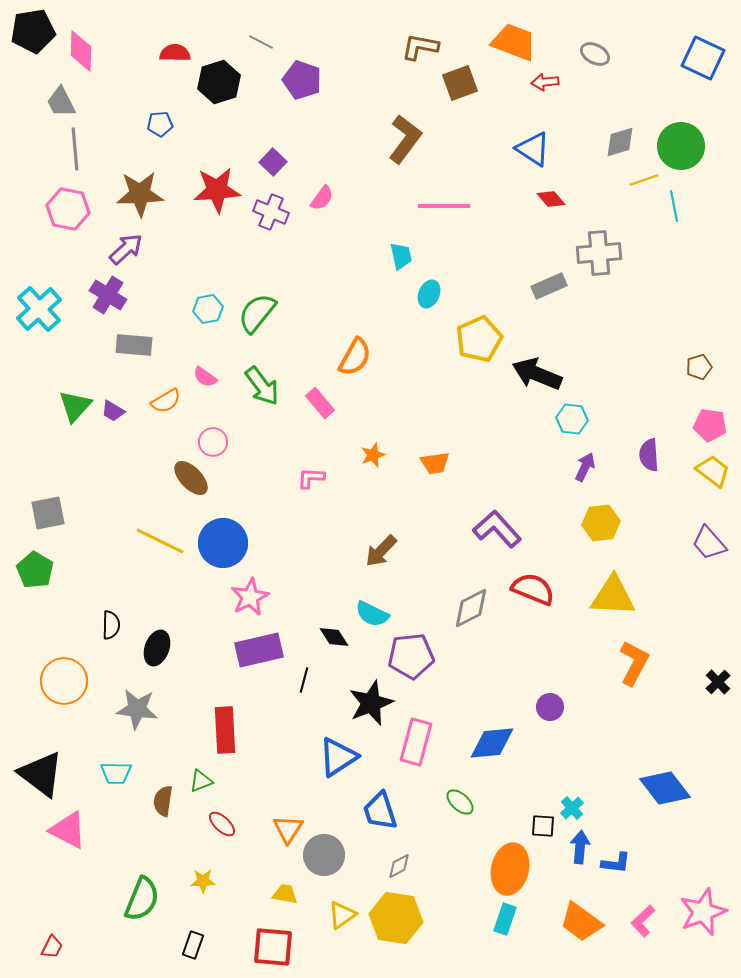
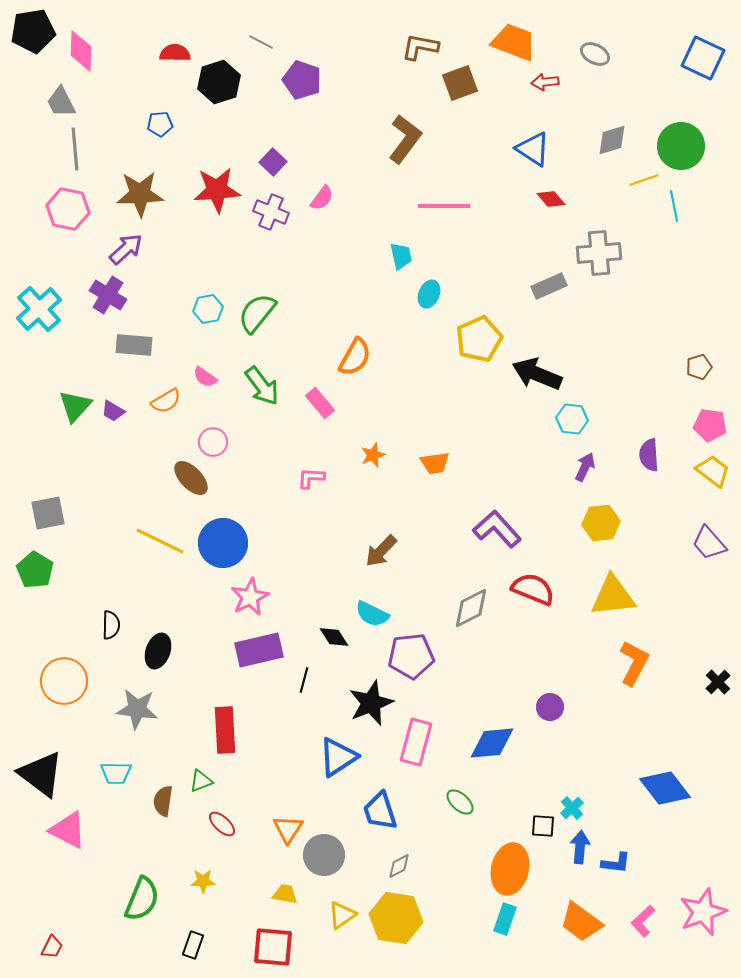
gray diamond at (620, 142): moved 8 px left, 2 px up
yellow triangle at (613, 596): rotated 9 degrees counterclockwise
black ellipse at (157, 648): moved 1 px right, 3 px down
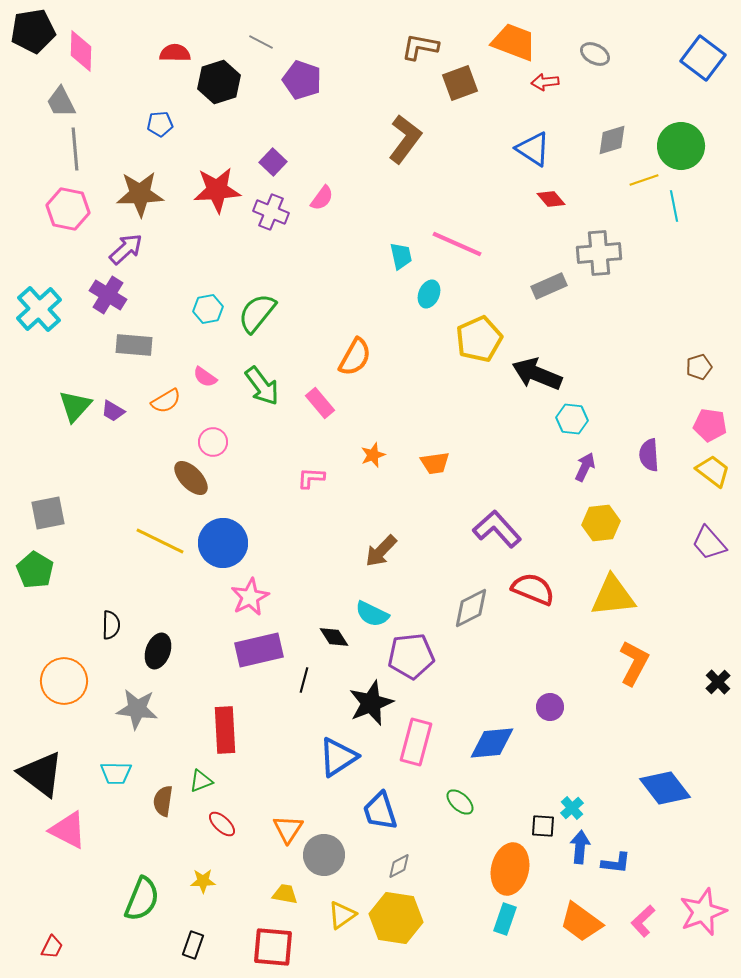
blue square at (703, 58): rotated 12 degrees clockwise
pink line at (444, 206): moved 13 px right, 38 px down; rotated 24 degrees clockwise
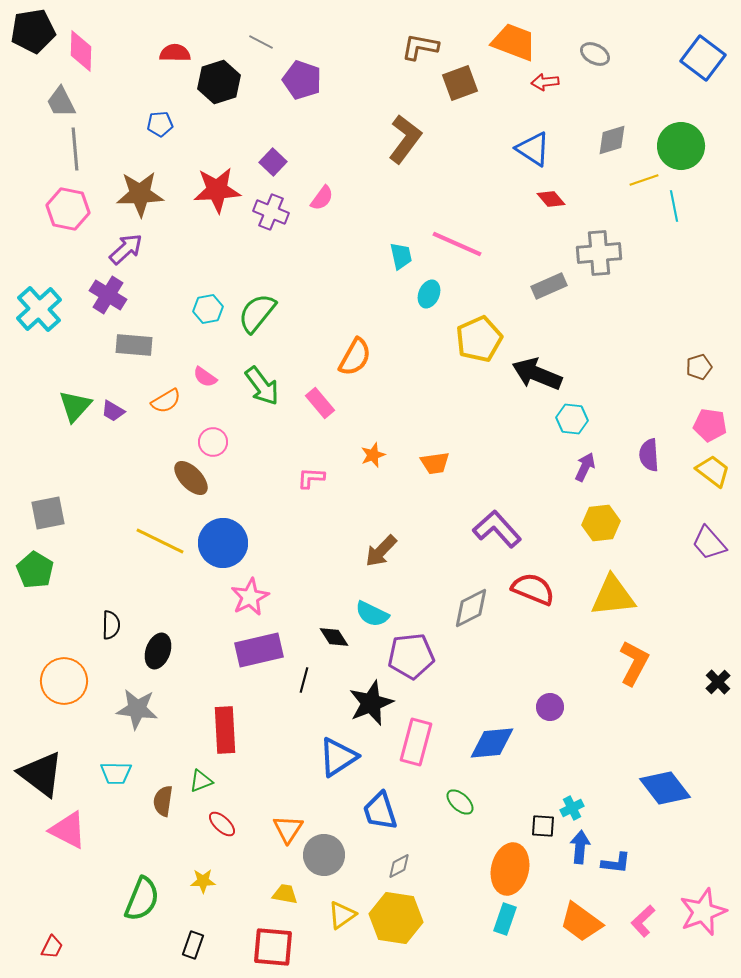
cyan cross at (572, 808): rotated 15 degrees clockwise
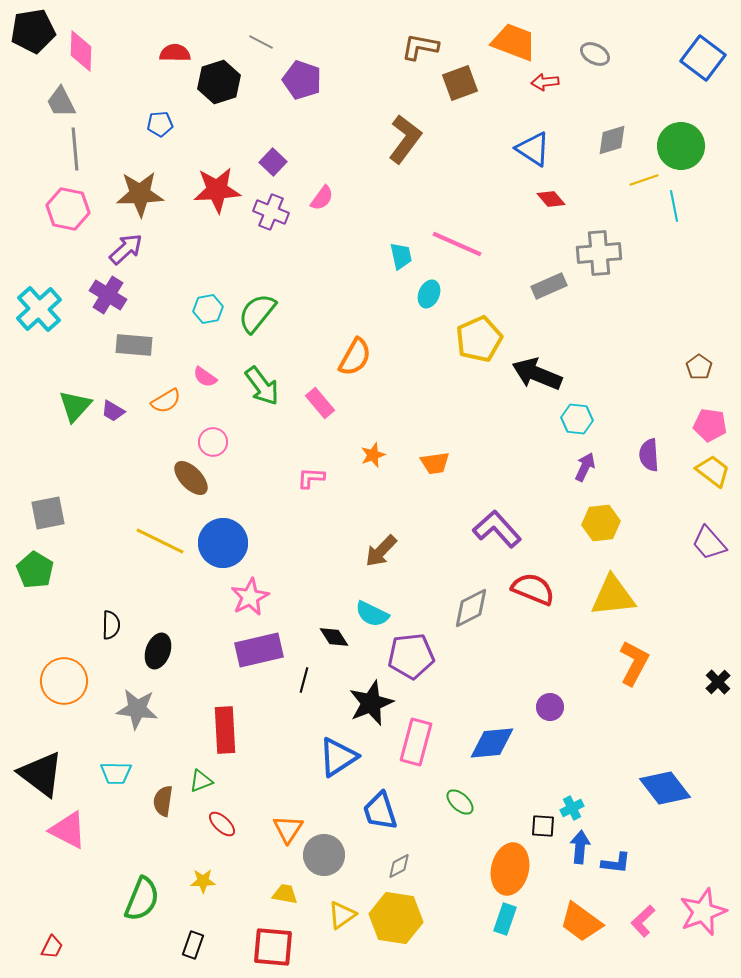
brown pentagon at (699, 367): rotated 20 degrees counterclockwise
cyan hexagon at (572, 419): moved 5 px right
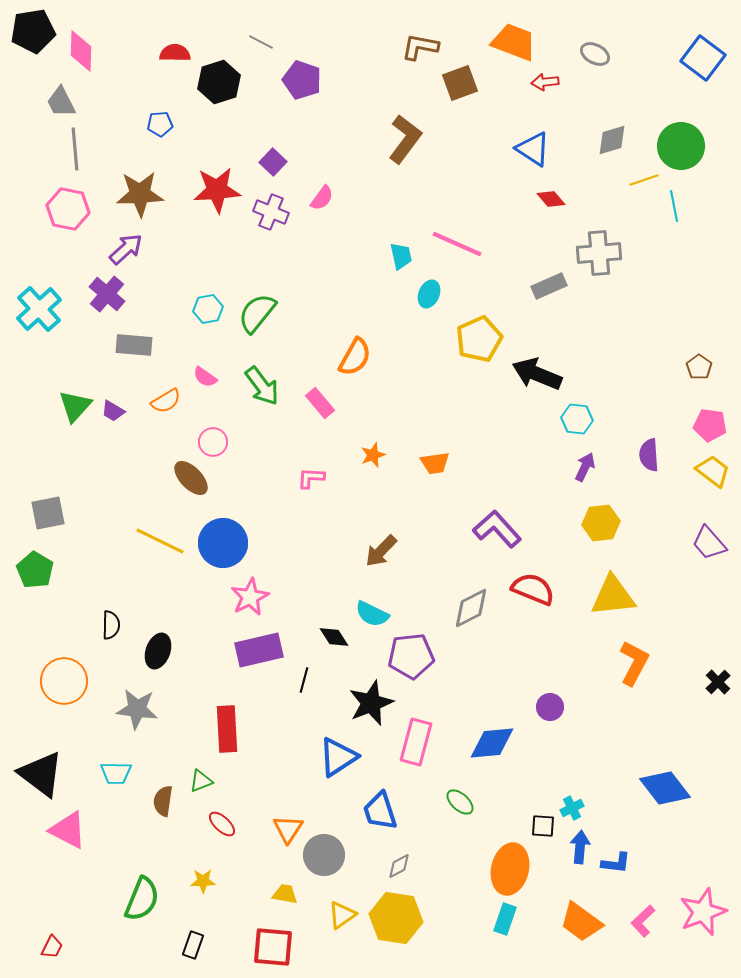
purple cross at (108, 295): moved 1 px left, 1 px up; rotated 9 degrees clockwise
red rectangle at (225, 730): moved 2 px right, 1 px up
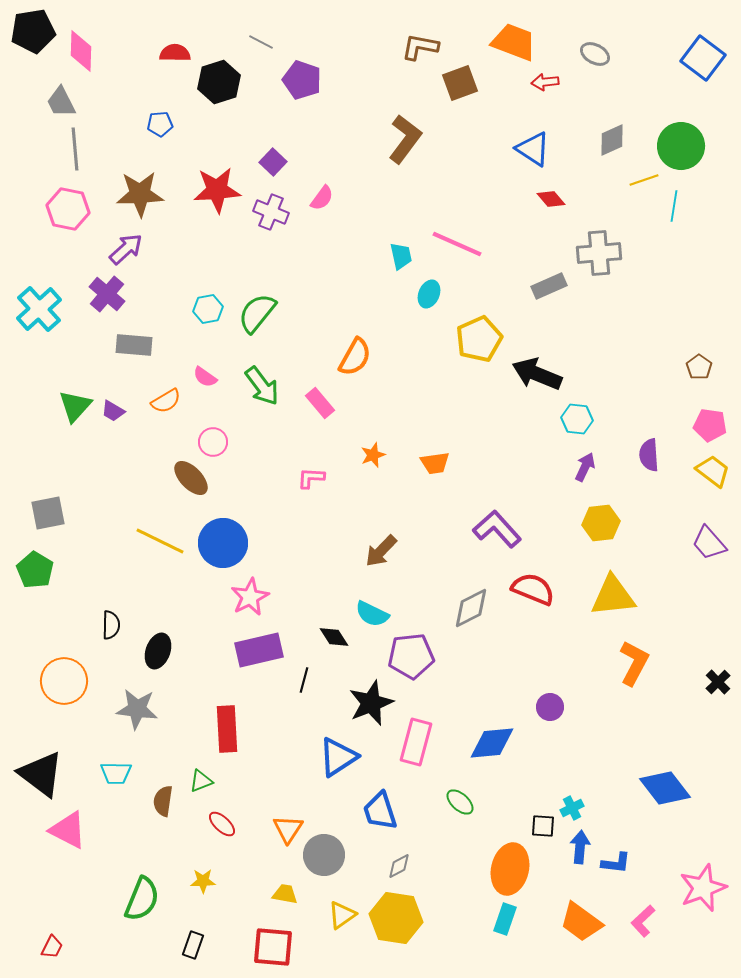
gray diamond at (612, 140): rotated 8 degrees counterclockwise
cyan line at (674, 206): rotated 20 degrees clockwise
pink star at (703, 912): moved 24 px up
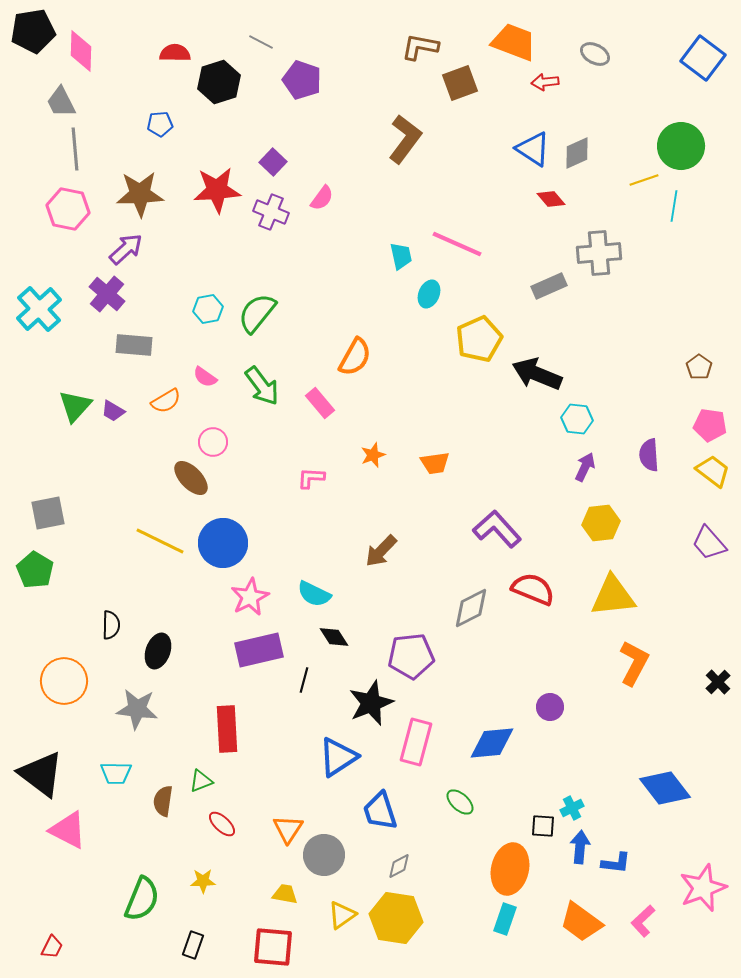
gray diamond at (612, 140): moved 35 px left, 13 px down
cyan semicircle at (372, 614): moved 58 px left, 20 px up
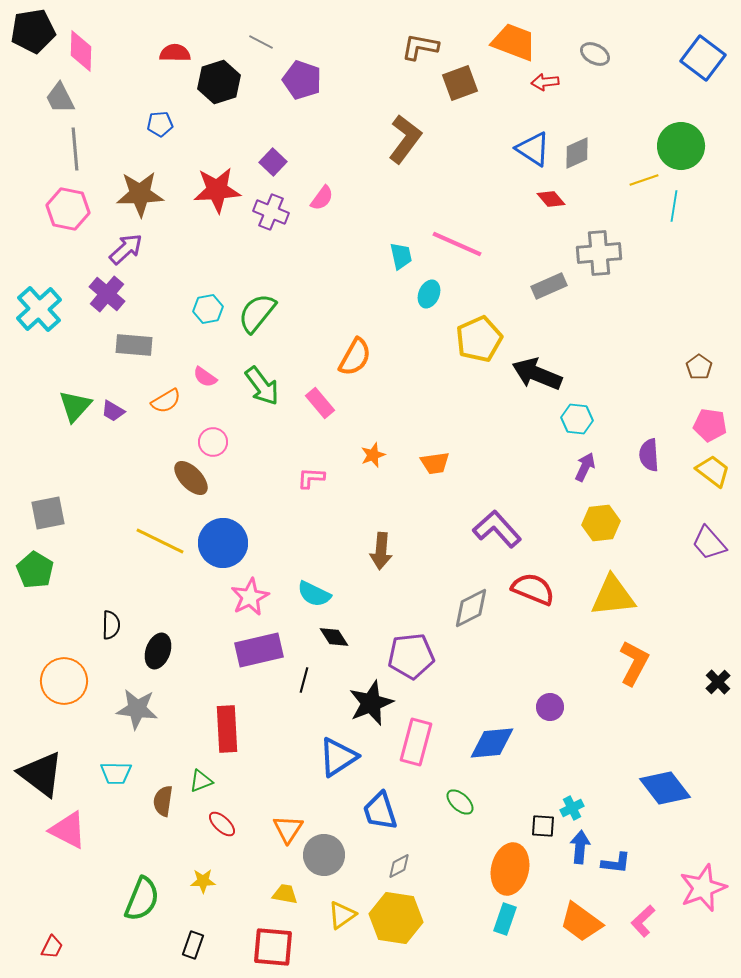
gray trapezoid at (61, 102): moved 1 px left, 4 px up
brown arrow at (381, 551): rotated 39 degrees counterclockwise
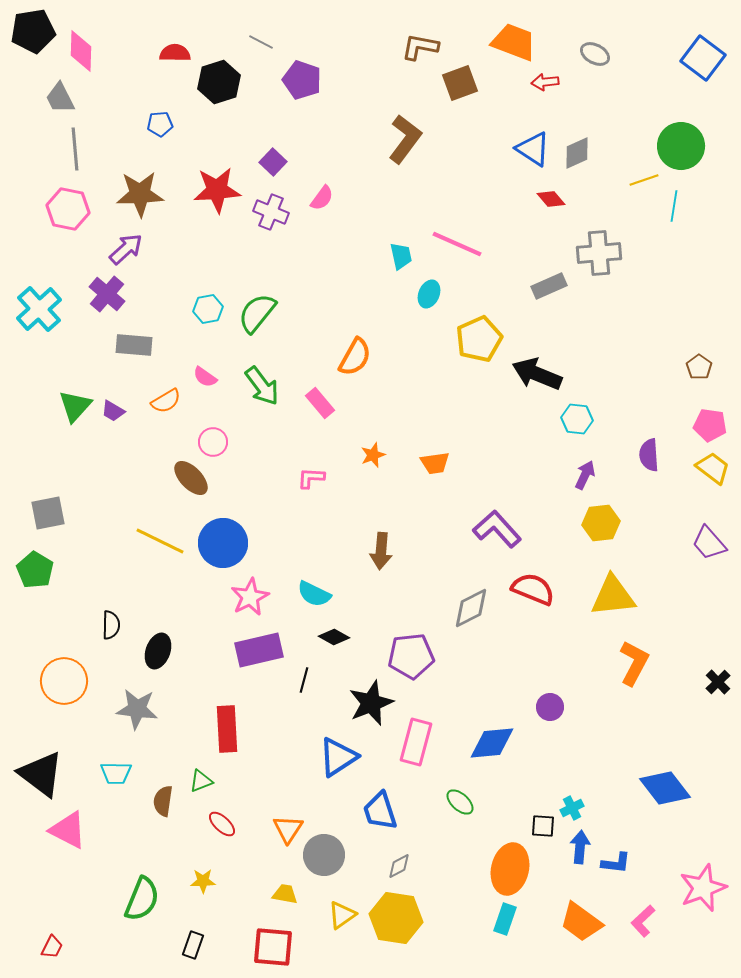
purple arrow at (585, 467): moved 8 px down
yellow trapezoid at (713, 471): moved 3 px up
black diamond at (334, 637): rotated 28 degrees counterclockwise
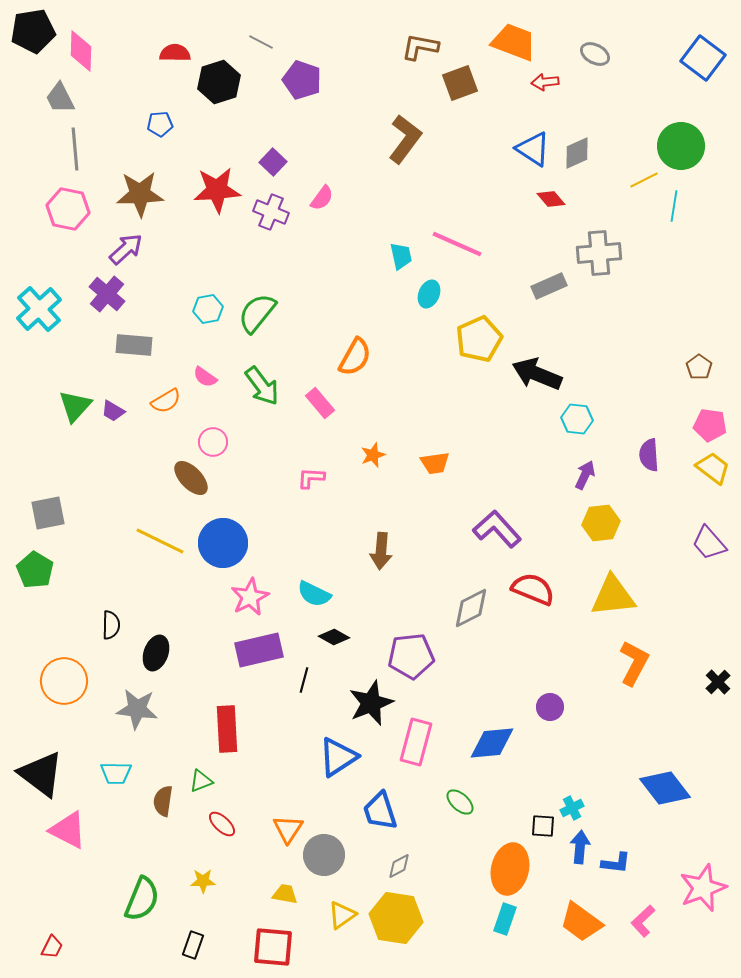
yellow line at (644, 180): rotated 8 degrees counterclockwise
black ellipse at (158, 651): moved 2 px left, 2 px down
